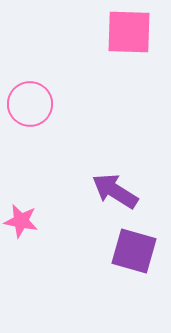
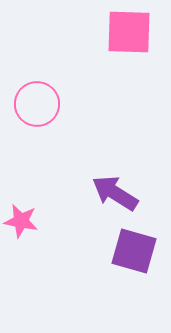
pink circle: moved 7 px right
purple arrow: moved 2 px down
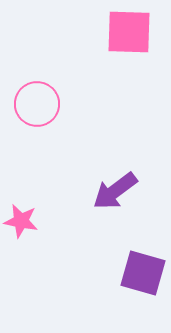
purple arrow: moved 2 px up; rotated 69 degrees counterclockwise
purple square: moved 9 px right, 22 px down
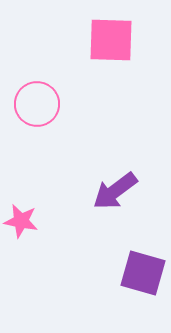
pink square: moved 18 px left, 8 px down
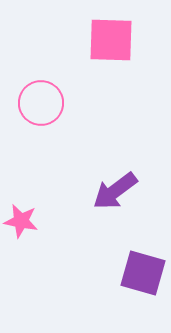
pink circle: moved 4 px right, 1 px up
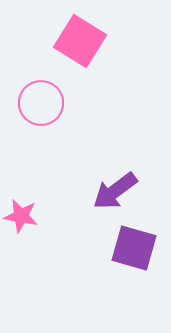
pink square: moved 31 px left, 1 px down; rotated 30 degrees clockwise
pink star: moved 5 px up
purple square: moved 9 px left, 25 px up
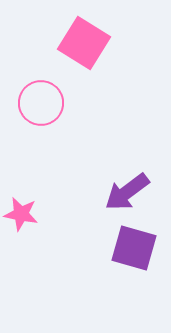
pink square: moved 4 px right, 2 px down
purple arrow: moved 12 px right, 1 px down
pink star: moved 2 px up
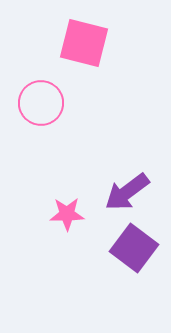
pink square: rotated 18 degrees counterclockwise
pink star: moved 46 px right; rotated 12 degrees counterclockwise
purple square: rotated 21 degrees clockwise
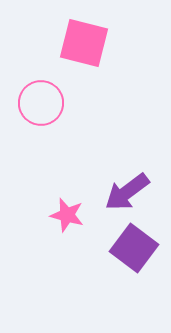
pink star: moved 1 px down; rotated 16 degrees clockwise
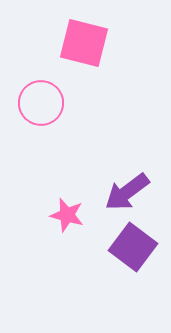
purple square: moved 1 px left, 1 px up
